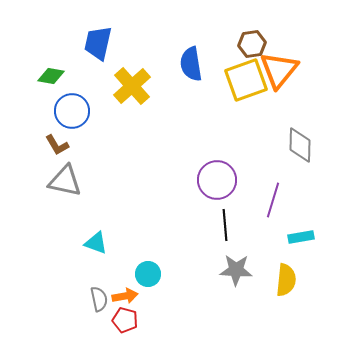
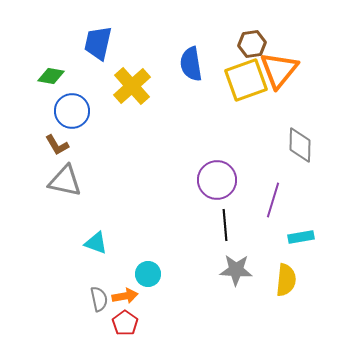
red pentagon: moved 3 px down; rotated 20 degrees clockwise
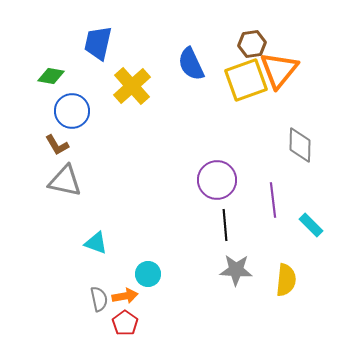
blue semicircle: rotated 16 degrees counterclockwise
purple line: rotated 24 degrees counterclockwise
cyan rectangle: moved 10 px right, 12 px up; rotated 55 degrees clockwise
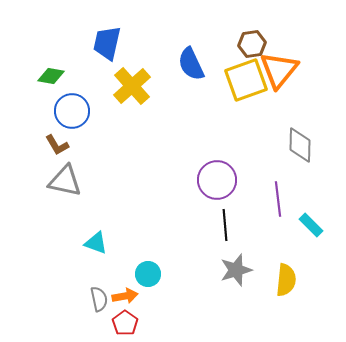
blue trapezoid: moved 9 px right
purple line: moved 5 px right, 1 px up
gray star: rotated 20 degrees counterclockwise
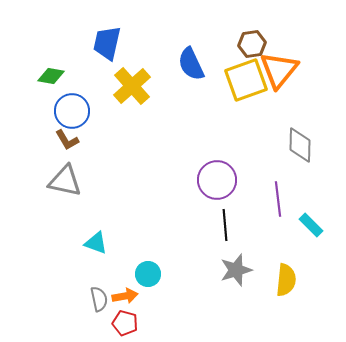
brown L-shape: moved 10 px right, 5 px up
red pentagon: rotated 20 degrees counterclockwise
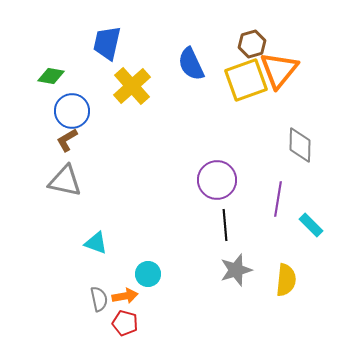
brown hexagon: rotated 8 degrees counterclockwise
brown L-shape: rotated 90 degrees clockwise
purple line: rotated 16 degrees clockwise
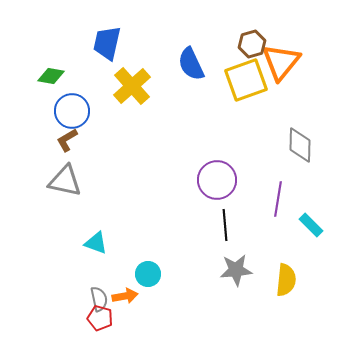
orange triangle: moved 2 px right, 8 px up
gray star: rotated 12 degrees clockwise
red pentagon: moved 25 px left, 5 px up
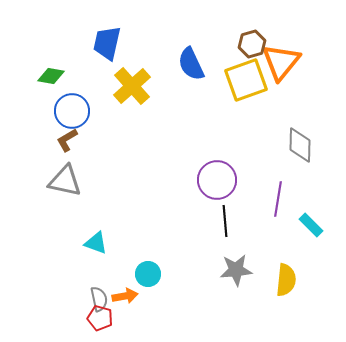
black line: moved 4 px up
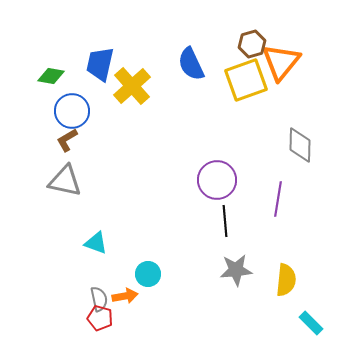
blue trapezoid: moved 7 px left, 21 px down
cyan rectangle: moved 98 px down
